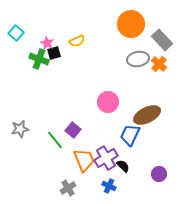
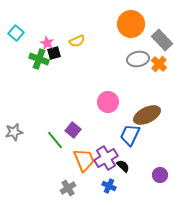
gray star: moved 6 px left, 3 px down
purple circle: moved 1 px right, 1 px down
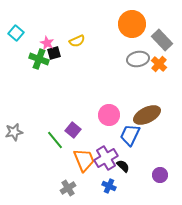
orange circle: moved 1 px right
pink circle: moved 1 px right, 13 px down
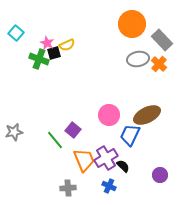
yellow semicircle: moved 10 px left, 4 px down
gray cross: rotated 28 degrees clockwise
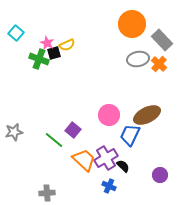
green line: moved 1 px left; rotated 12 degrees counterclockwise
orange trapezoid: rotated 25 degrees counterclockwise
gray cross: moved 21 px left, 5 px down
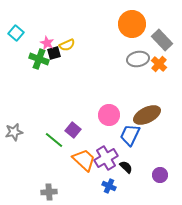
black semicircle: moved 3 px right, 1 px down
gray cross: moved 2 px right, 1 px up
